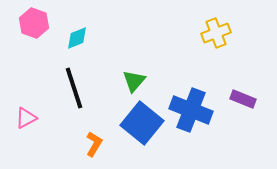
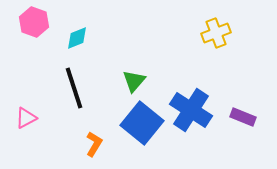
pink hexagon: moved 1 px up
purple rectangle: moved 18 px down
blue cross: rotated 12 degrees clockwise
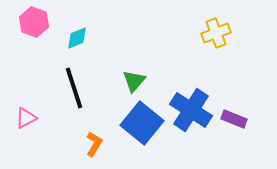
purple rectangle: moved 9 px left, 2 px down
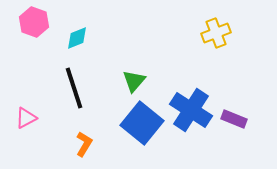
orange L-shape: moved 10 px left
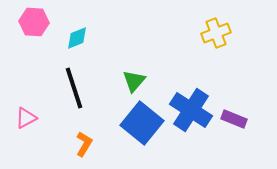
pink hexagon: rotated 16 degrees counterclockwise
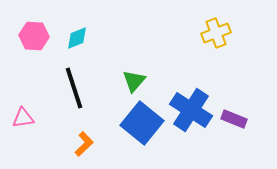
pink hexagon: moved 14 px down
pink triangle: moved 3 px left; rotated 20 degrees clockwise
orange L-shape: rotated 15 degrees clockwise
